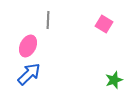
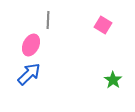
pink square: moved 1 px left, 1 px down
pink ellipse: moved 3 px right, 1 px up
green star: moved 1 px left; rotated 18 degrees counterclockwise
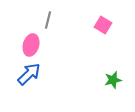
gray line: rotated 12 degrees clockwise
pink ellipse: rotated 10 degrees counterclockwise
green star: rotated 24 degrees clockwise
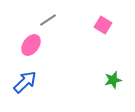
gray line: rotated 42 degrees clockwise
pink ellipse: rotated 20 degrees clockwise
blue arrow: moved 4 px left, 8 px down
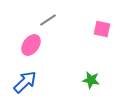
pink square: moved 1 px left, 4 px down; rotated 18 degrees counterclockwise
green star: moved 22 px left; rotated 24 degrees clockwise
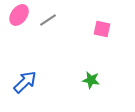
pink ellipse: moved 12 px left, 30 px up
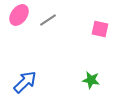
pink square: moved 2 px left
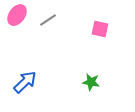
pink ellipse: moved 2 px left
green star: moved 2 px down
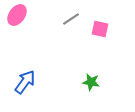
gray line: moved 23 px right, 1 px up
blue arrow: rotated 10 degrees counterclockwise
